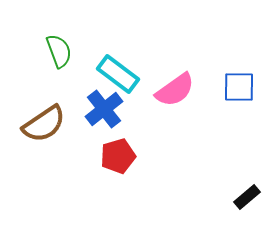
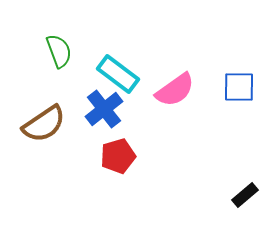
black rectangle: moved 2 px left, 2 px up
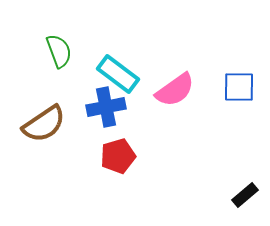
blue cross: moved 2 px right, 2 px up; rotated 27 degrees clockwise
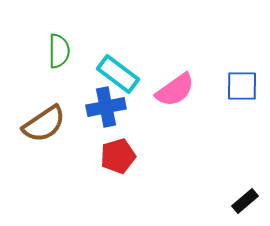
green semicircle: rotated 20 degrees clockwise
blue square: moved 3 px right, 1 px up
black rectangle: moved 6 px down
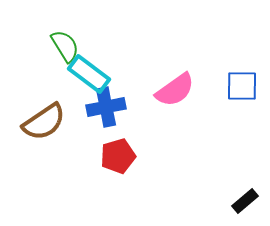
green semicircle: moved 6 px right, 5 px up; rotated 32 degrees counterclockwise
cyan rectangle: moved 29 px left
brown semicircle: moved 2 px up
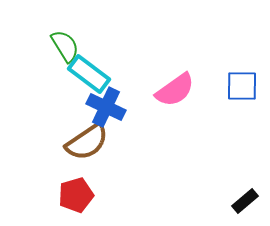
blue cross: rotated 36 degrees clockwise
brown semicircle: moved 43 px right, 20 px down
red pentagon: moved 42 px left, 39 px down
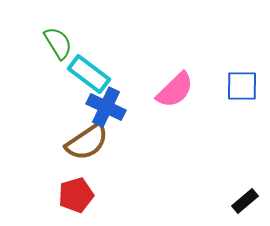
green semicircle: moved 7 px left, 3 px up
pink semicircle: rotated 9 degrees counterclockwise
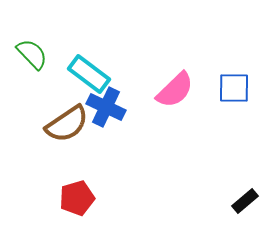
green semicircle: moved 26 px left, 11 px down; rotated 12 degrees counterclockwise
blue square: moved 8 px left, 2 px down
brown semicircle: moved 20 px left, 18 px up
red pentagon: moved 1 px right, 3 px down
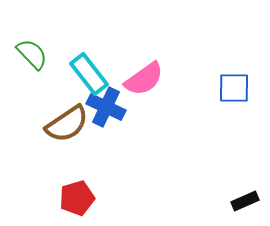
cyan rectangle: rotated 15 degrees clockwise
pink semicircle: moved 31 px left, 11 px up; rotated 9 degrees clockwise
black rectangle: rotated 16 degrees clockwise
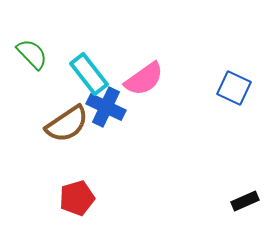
blue square: rotated 24 degrees clockwise
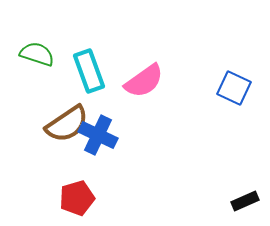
green semicircle: moved 5 px right; rotated 28 degrees counterclockwise
cyan rectangle: moved 3 px up; rotated 18 degrees clockwise
pink semicircle: moved 2 px down
blue cross: moved 8 px left, 28 px down
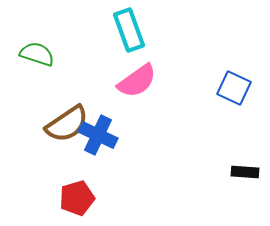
cyan rectangle: moved 40 px right, 41 px up
pink semicircle: moved 7 px left
black rectangle: moved 29 px up; rotated 28 degrees clockwise
